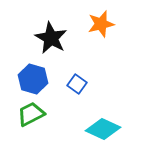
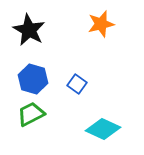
black star: moved 22 px left, 8 px up
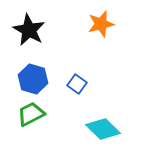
cyan diamond: rotated 20 degrees clockwise
